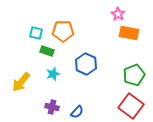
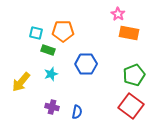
green rectangle: moved 1 px right, 1 px up
blue hexagon: rotated 25 degrees counterclockwise
cyan star: moved 2 px left
blue semicircle: rotated 32 degrees counterclockwise
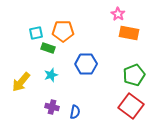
cyan square: rotated 24 degrees counterclockwise
green rectangle: moved 2 px up
cyan star: moved 1 px down
blue semicircle: moved 2 px left
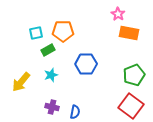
green rectangle: moved 2 px down; rotated 48 degrees counterclockwise
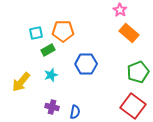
pink star: moved 2 px right, 4 px up
orange rectangle: rotated 30 degrees clockwise
green pentagon: moved 4 px right, 3 px up
red square: moved 2 px right
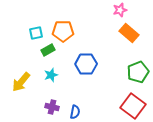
pink star: rotated 24 degrees clockwise
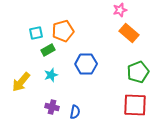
orange pentagon: rotated 15 degrees counterclockwise
red square: moved 2 px right, 1 px up; rotated 35 degrees counterclockwise
